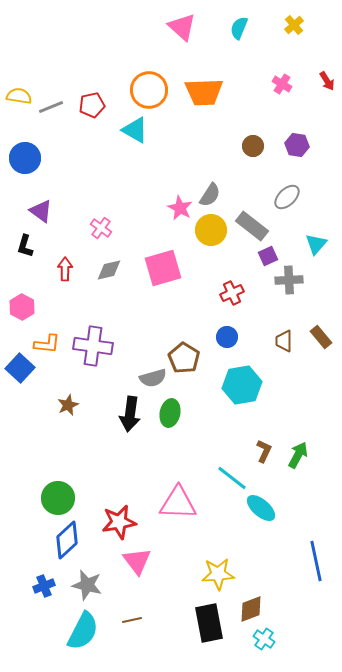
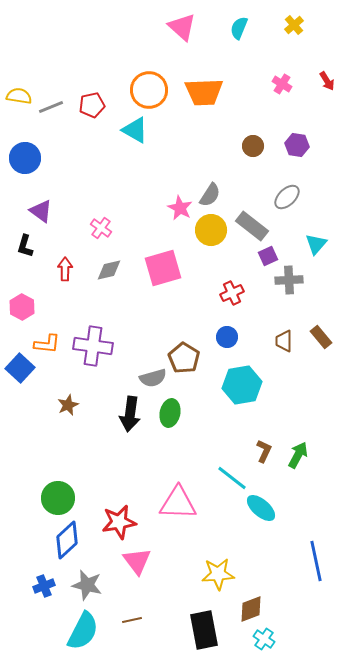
black rectangle at (209, 623): moved 5 px left, 7 px down
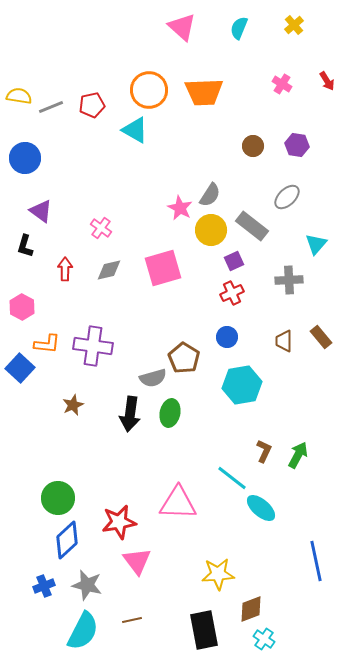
purple square at (268, 256): moved 34 px left, 5 px down
brown star at (68, 405): moved 5 px right
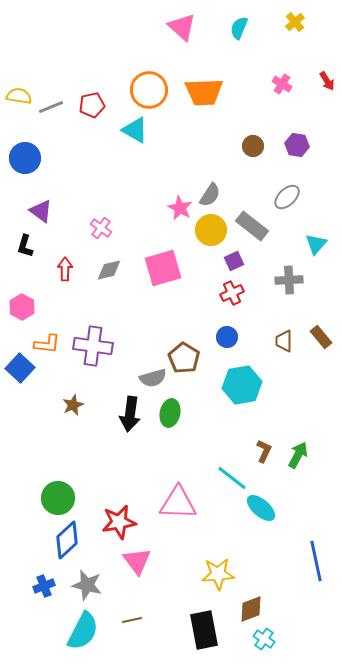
yellow cross at (294, 25): moved 1 px right, 3 px up
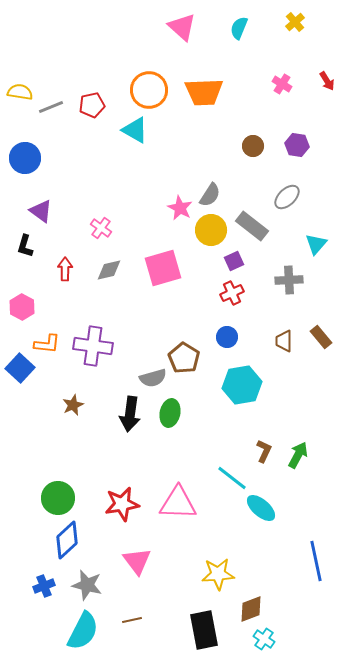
yellow semicircle at (19, 96): moved 1 px right, 4 px up
red star at (119, 522): moved 3 px right, 18 px up
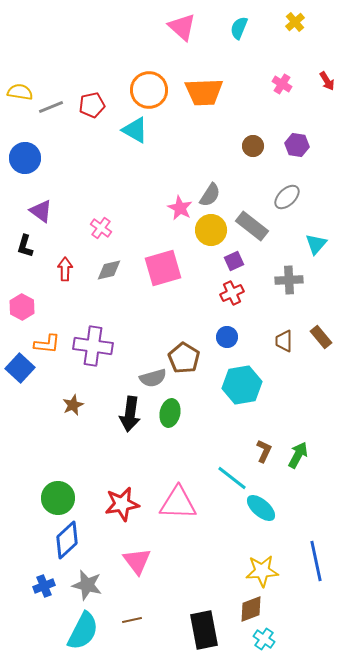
yellow star at (218, 574): moved 44 px right, 3 px up
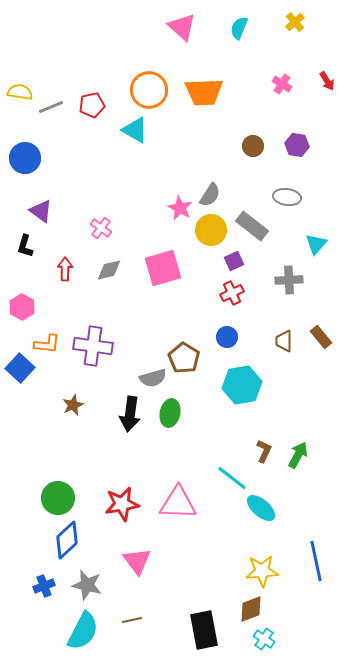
gray ellipse at (287, 197): rotated 52 degrees clockwise
